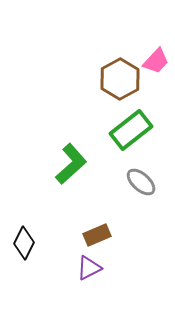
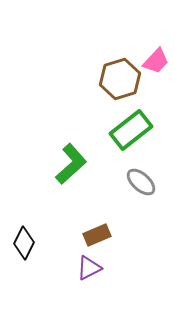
brown hexagon: rotated 12 degrees clockwise
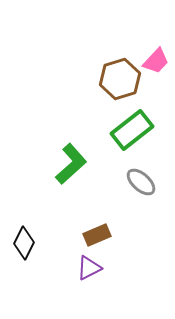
green rectangle: moved 1 px right
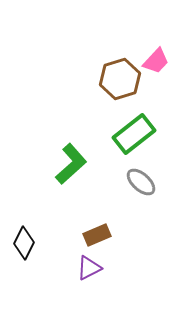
green rectangle: moved 2 px right, 4 px down
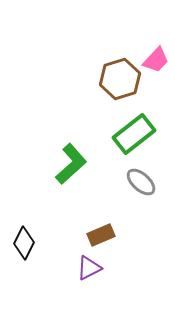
pink trapezoid: moved 1 px up
brown rectangle: moved 4 px right
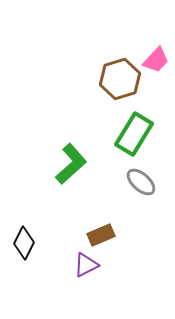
green rectangle: rotated 21 degrees counterclockwise
purple triangle: moved 3 px left, 3 px up
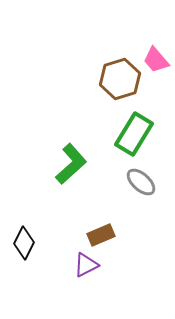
pink trapezoid: rotated 96 degrees clockwise
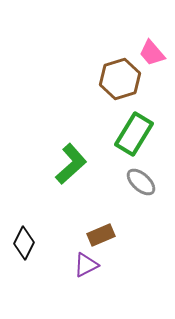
pink trapezoid: moved 4 px left, 7 px up
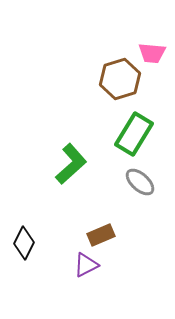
pink trapezoid: rotated 44 degrees counterclockwise
gray ellipse: moved 1 px left
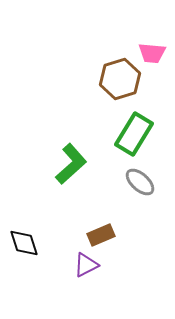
black diamond: rotated 44 degrees counterclockwise
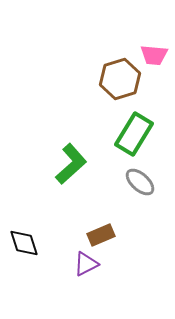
pink trapezoid: moved 2 px right, 2 px down
purple triangle: moved 1 px up
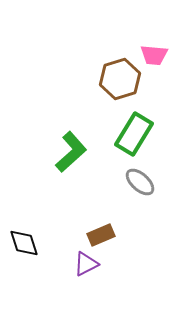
green L-shape: moved 12 px up
